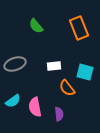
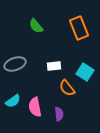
cyan square: rotated 18 degrees clockwise
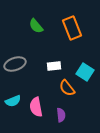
orange rectangle: moved 7 px left
cyan semicircle: rotated 14 degrees clockwise
pink semicircle: moved 1 px right
purple semicircle: moved 2 px right, 1 px down
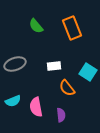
cyan square: moved 3 px right
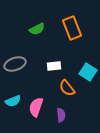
green semicircle: moved 1 px right, 3 px down; rotated 77 degrees counterclockwise
pink semicircle: rotated 30 degrees clockwise
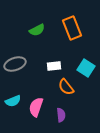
green semicircle: moved 1 px down
cyan square: moved 2 px left, 4 px up
orange semicircle: moved 1 px left, 1 px up
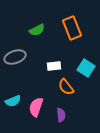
gray ellipse: moved 7 px up
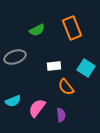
pink semicircle: moved 1 px right, 1 px down; rotated 18 degrees clockwise
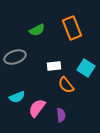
orange semicircle: moved 2 px up
cyan semicircle: moved 4 px right, 4 px up
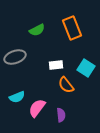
white rectangle: moved 2 px right, 1 px up
